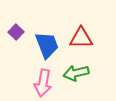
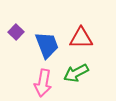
green arrow: rotated 15 degrees counterclockwise
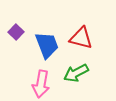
red triangle: rotated 15 degrees clockwise
pink arrow: moved 2 px left, 1 px down
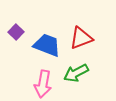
red triangle: rotated 35 degrees counterclockwise
blue trapezoid: rotated 48 degrees counterclockwise
pink arrow: moved 2 px right
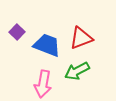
purple square: moved 1 px right
green arrow: moved 1 px right, 2 px up
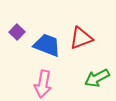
green arrow: moved 20 px right, 7 px down
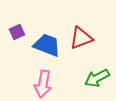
purple square: rotated 21 degrees clockwise
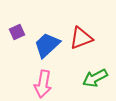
blue trapezoid: rotated 64 degrees counterclockwise
green arrow: moved 2 px left
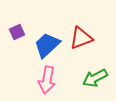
pink arrow: moved 4 px right, 4 px up
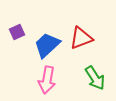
green arrow: rotated 95 degrees counterclockwise
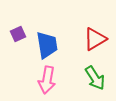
purple square: moved 1 px right, 2 px down
red triangle: moved 14 px right, 1 px down; rotated 10 degrees counterclockwise
blue trapezoid: rotated 124 degrees clockwise
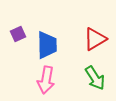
blue trapezoid: rotated 8 degrees clockwise
pink arrow: moved 1 px left
